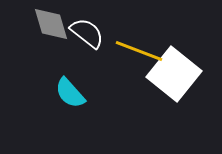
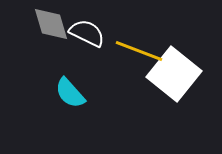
white semicircle: rotated 12 degrees counterclockwise
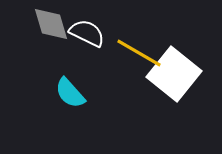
yellow line: moved 2 px down; rotated 9 degrees clockwise
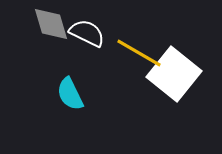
cyan semicircle: moved 1 px down; rotated 16 degrees clockwise
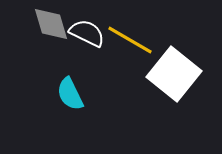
yellow line: moved 9 px left, 13 px up
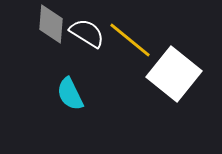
gray diamond: rotated 21 degrees clockwise
white semicircle: rotated 6 degrees clockwise
yellow line: rotated 9 degrees clockwise
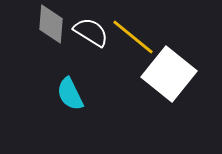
white semicircle: moved 4 px right, 1 px up
yellow line: moved 3 px right, 3 px up
white square: moved 5 px left
